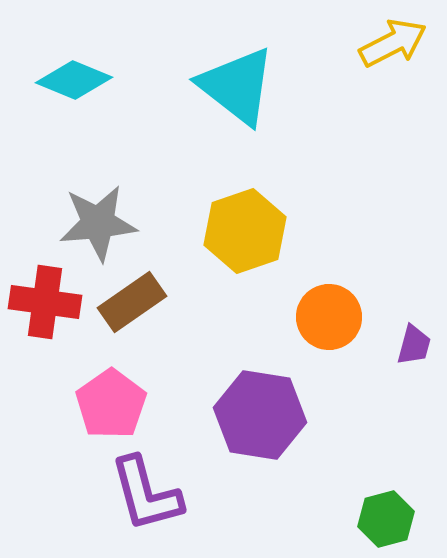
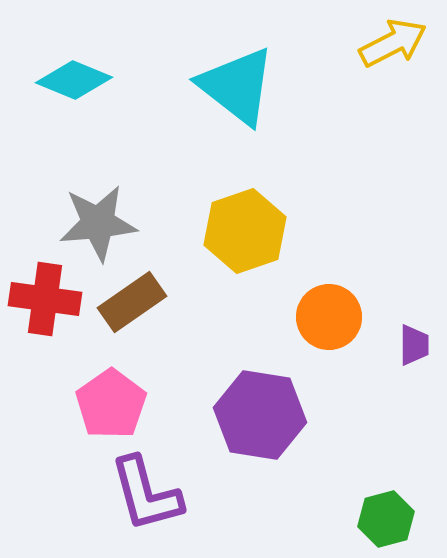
red cross: moved 3 px up
purple trapezoid: rotated 15 degrees counterclockwise
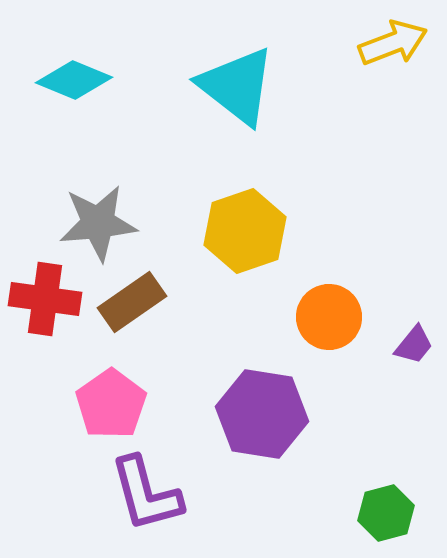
yellow arrow: rotated 6 degrees clockwise
purple trapezoid: rotated 39 degrees clockwise
purple hexagon: moved 2 px right, 1 px up
green hexagon: moved 6 px up
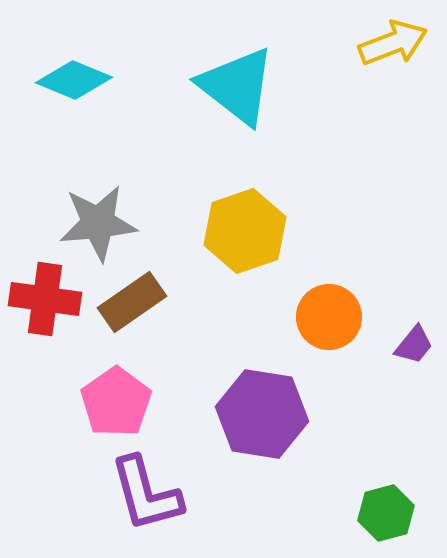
pink pentagon: moved 5 px right, 2 px up
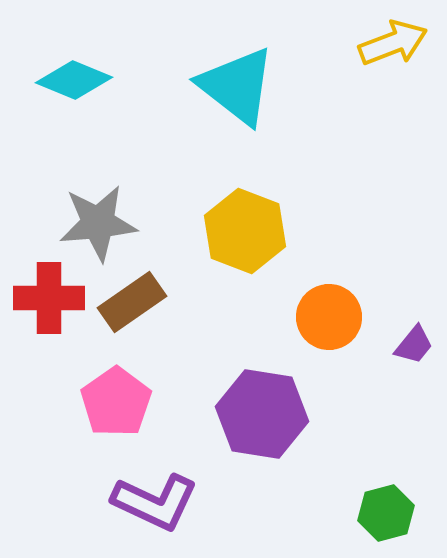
yellow hexagon: rotated 20 degrees counterclockwise
red cross: moved 4 px right, 1 px up; rotated 8 degrees counterclockwise
purple L-shape: moved 9 px right, 8 px down; rotated 50 degrees counterclockwise
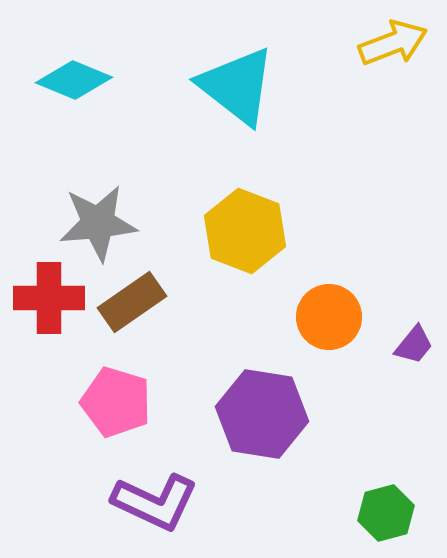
pink pentagon: rotated 20 degrees counterclockwise
